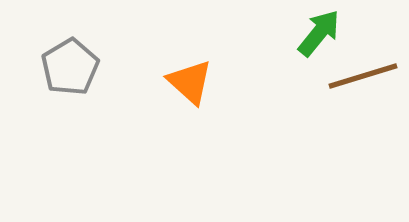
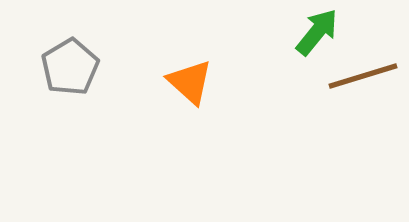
green arrow: moved 2 px left, 1 px up
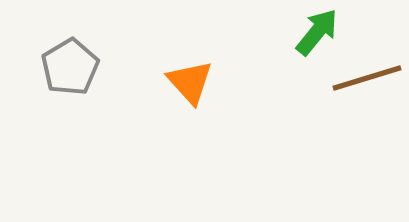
brown line: moved 4 px right, 2 px down
orange triangle: rotated 6 degrees clockwise
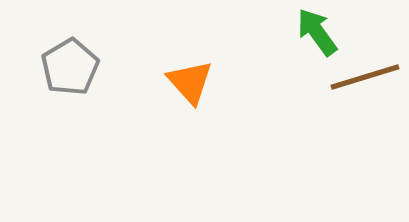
green arrow: rotated 75 degrees counterclockwise
brown line: moved 2 px left, 1 px up
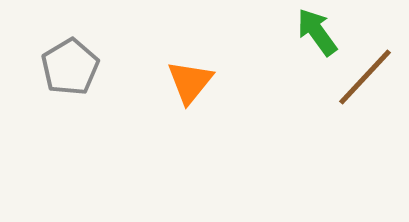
brown line: rotated 30 degrees counterclockwise
orange triangle: rotated 21 degrees clockwise
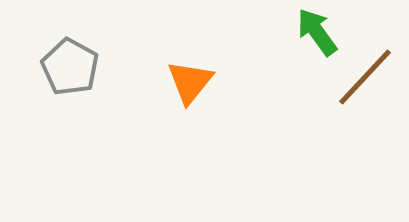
gray pentagon: rotated 12 degrees counterclockwise
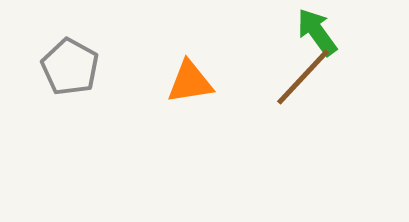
brown line: moved 62 px left
orange triangle: rotated 42 degrees clockwise
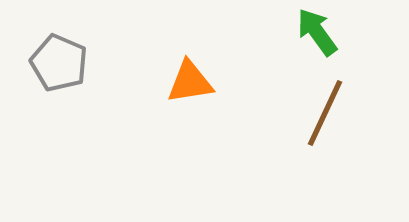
gray pentagon: moved 11 px left, 4 px up; rotated 6 degrees counterclockwise
brown line: moved 22 px right, 36 px down; rotated 18 degrees counterclockwise
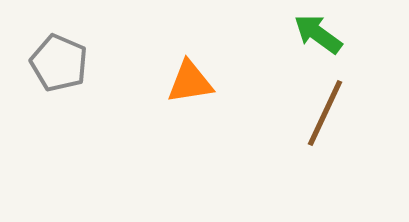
green arrow: moved 1 px right, 2 px down; rotated 18 degrees counterclockwise
